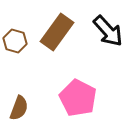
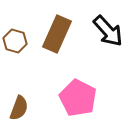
brown rectangle: moved 2 px down; rotated 12 degrees counterclockwise
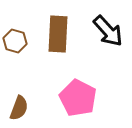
brown rectangle: moved 1 px right; rotated 21 degrees counterclockwise
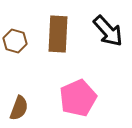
pink pentagon: rotated 21 degrees clockwise
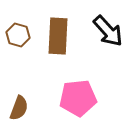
brown rectangle: moved 2 px down
brown hexagon: moved 3 px right, 6 px up
pink pentagon: rotated 18 degrees clockwise
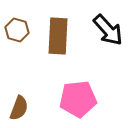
black arrow: moved 1 px up
brown hexagon: moved 1 px left, 5 px up
pink pentagon: moved 1 px down
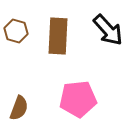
brown hexagon: moved 1 px left, 1 px down
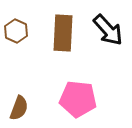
brown hexagon: rotated 10 degrees clockwise
brown rectangle: moved 5 px right, 3 px up
pink pentagon: rotated 12 degrees clockwise
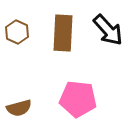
brown hexagon: moved 1 px right, 1 px down
brown semicircle: rotated 55 degrees clockwise
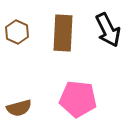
black arrow: rotated 16 degrees clockwise
